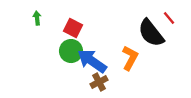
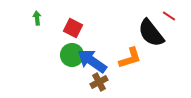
red line: moved 2 px up; rotated 16 degrees counterclockwise
green circle: moved 1 px right, 4 px down
orange L-shape: rotated 45 degrees clockwise
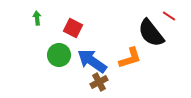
green circle: moved 13 px left
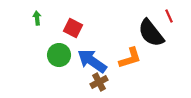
red line: rotated 32 degrees clockwise
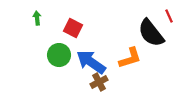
blue arrow: moved 1 px left, 1 px down
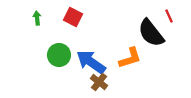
red square: moved 11 px up
brown cross: rotated 24 degrees counterclockwise
